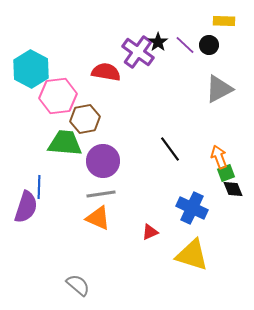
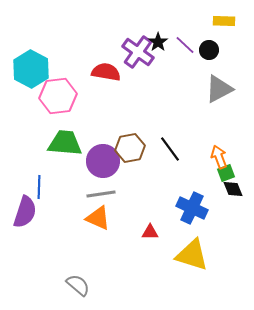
black circle: moved 5 px down
brown hexagon: moved 45 px right, 29 px down
purple semicircle: moved 1 px left, 5 px down
red triangle: rotated 24 degrees clockwise
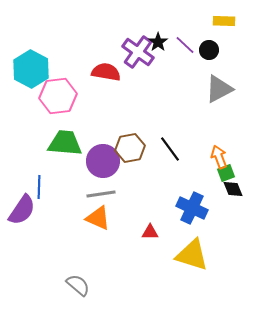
purple semicircle: moved 3 px left, 2 px up; rotated 16 degrees clockwise
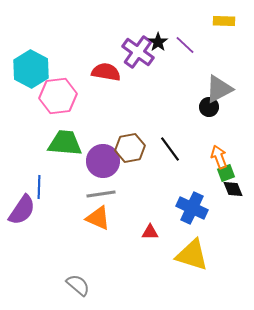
black circle: moved 57 px down
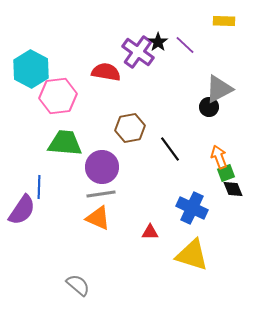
brown hexagon: moved 20 px up
purple circle: moved 1 px left, 6 px down
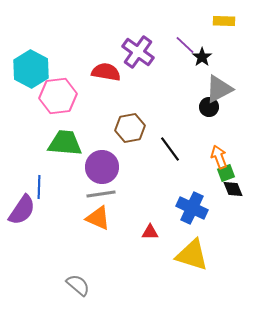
black star: moved 44 px right, 15 px down
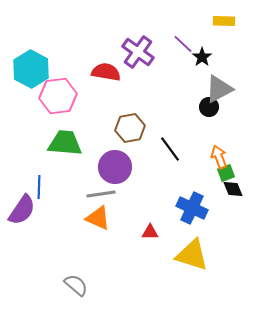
purple line: moved 2 px left, 1 px up
purple circle: moved 13 px right
gray semicircle: moved 2 px left
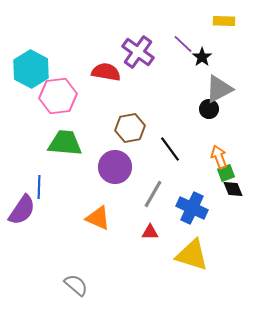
black circle: moved 2 px down
gray line: moved 52 px right; rotated 52 degrees counterclockwise
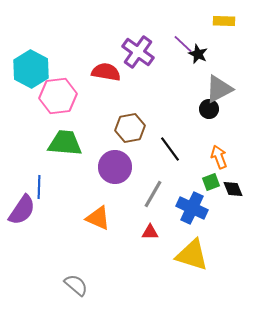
black star: moved 4 px left, 3 px up; rotated 12 degrees counterclockwise
green square: moved 15 px left, 9 px down
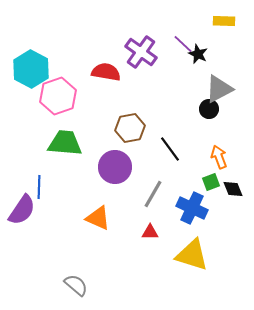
purple cross: moved 3 px right
pink hexagon: rotated 12 degrees counterclockwise
